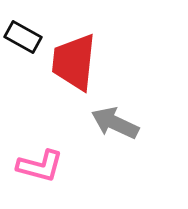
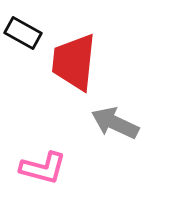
black rectangle: moved 4 px up
pink L-shape: moved 3 px right, 2 px down
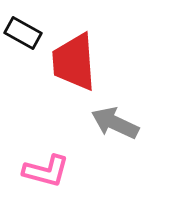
red trapezoid: rotated 10 degrees counterclockwise
pink L-shape: moved 3 px right, 3 px down
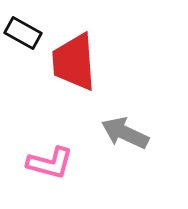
gray arrow: moved 10 px right, 10 px down
pink L-shape: moved 4 px right, 8 px up
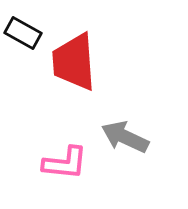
gray arrow: moved 4 px down
pink L-shape: moved 15 px right; rotated 9 degrees counterclockwise
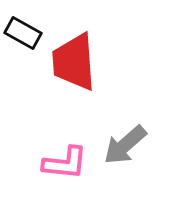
gray arrow: moved 8 px down; rotated 66 degrees counterclockwise
